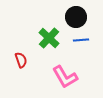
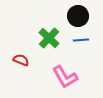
black circle: moved 2 px right, 1 px up
red semicircle: rotated 49 degrees counterclockwise
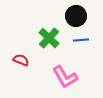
black circle: moved 2 px left
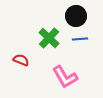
blue line: moved 1 px left, 1 px up
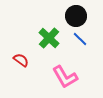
blue line: rotated 49 degrees clockwise
red semicircle: rotated 14 degrees clockwise
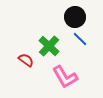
black circle: moved 1 px left, 1 px down
green cross: moved 8 px down
red semicircle: moved 5 px right
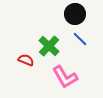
black circle: moved 3 px up
red semicircle: rotated 14 degrees counterclockwise
